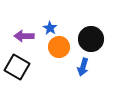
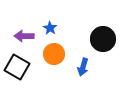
black circle: moved 12 px right
orange circle: moved 5 px left, 7 px down
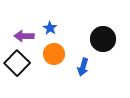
black square: moved 4 px up; rotated 15 degrees clockwise
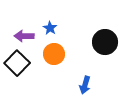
black circle: moved 2 px right, 3 px down
blue arrow: moved 2 px right, 18 px down
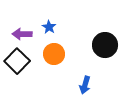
blue star: moved 1 px left, 1 px up
purple arrow: moved 2 px left, 2 px up
black circle: moved 3 px down
black square: moved 2 px up
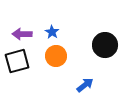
blue star: moved 3 px right, 5 px down
orange circle: moved 2 px right, 2 px down
black square: rotated 30 degrees clockwise
blue arrow: rotated 144 degrees counterclockwise
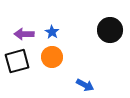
purple arrow: moved 2 px right
black circle: moved 5 px right, 15 px up
orange circle: moved 4 px left, 1 px down
blue arrow: rotated 66 degrees clockwise
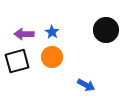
black circle: moved 4 px left
blue arrow: moved 1 px right
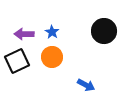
black circle: moved 2 px left, 1 px down
black square: rotated 10 degrees counterclockwise
